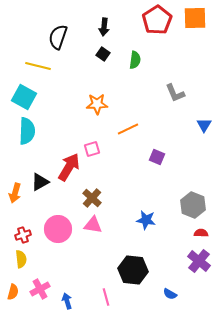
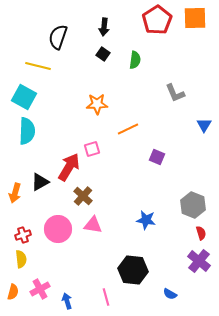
brown cross: moved 9 px left, 2 px up
red semicircle: rotated 72 degrees clockwise
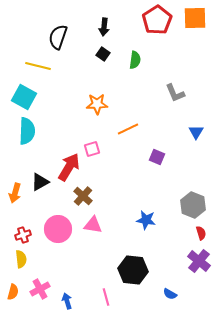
blue triangle: moved 8 px left, 7 px down
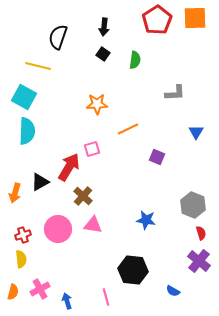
gray L-shape: rotated 70 degrees counterclockwise
blue semicircle: moved 3 px right, 3 px up
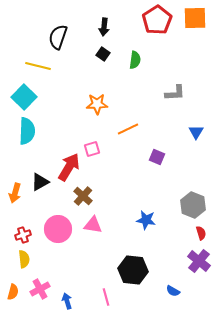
cyan square: rotated 15 degrees clockwise
yellow semicircle: moved 3 px right
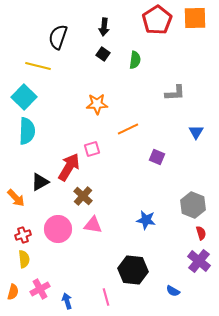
orange arrow: moved 1 px right, 5 px down; rotated 60 degrees counterclockwise
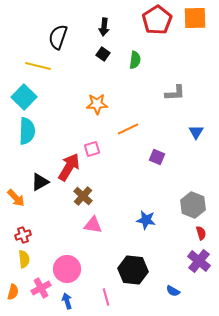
pink circle: moved 9 px right, 40 px down
pink cross: moved 1 px right, 1 px up
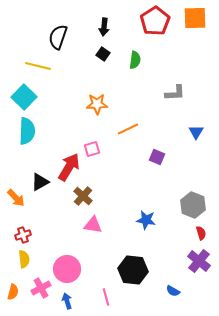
red pentagon: moved 2 px left, 1 px down
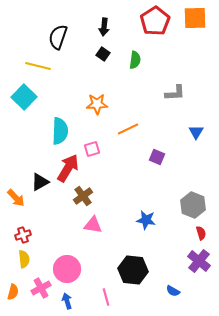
cyan semicircle: moved 33 px right
red arrow: moved 1 px left, 1 px down
brown cross: rotated 12 degrees clockwise
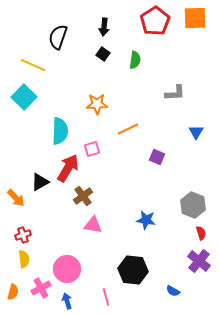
yellow line: moved 5 px left, 1 px up; rotated 10 degrees clockwise
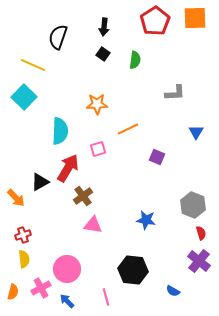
pink square: moved 6 px right
blue arrow: rotated 28 degrees counterclockwise
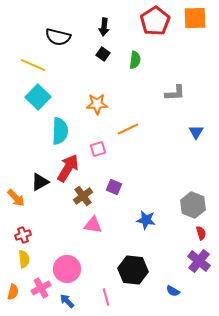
black semicircle: rotated 95 degrees counterclockwise
cyan square: moved 14 px right
purple square: moved 43 px left, 30 px down
